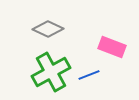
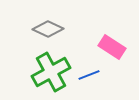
pink rectangle: rotated 12 degrees clockwise
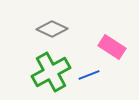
gray diamond: moved 4 px right
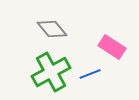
gray diamond: rotated 24 degrees clockwise
blue line: moved 1 px right, 1 px up
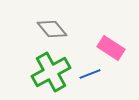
pink rectangle: moved 1 px left, 1 px down
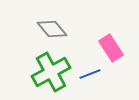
pink rectangle: rotated 24 degrees clockwise
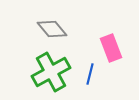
pink rectangle: rotated 12 degrees clockwise
blue line: rotated 55 degrees counterclockwise
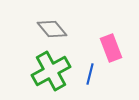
green cross: moved 1 px up
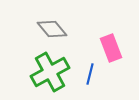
green cross: moved 1 px left, 1 px down
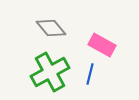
gray diamond: moved 1 px left, 1 px up
pink rectangle: moved 9 px left, 3 px up; rotated 40 degrees counterclockwise
